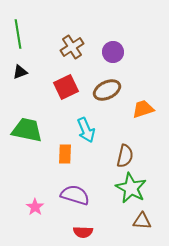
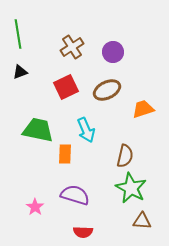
green trapezoid: moved 11 px right
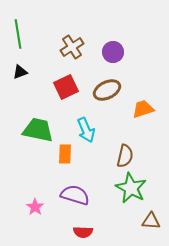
brown triangle: moved 9 px right
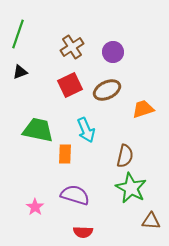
green line: rotated 28 degrees clockwise
red square: moved 4 px right, 2 px up
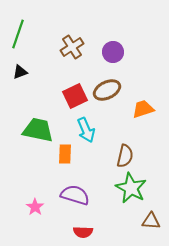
red square: moved 5 px right, 11 px down
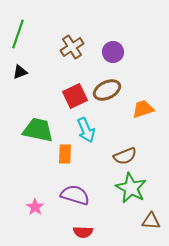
brown semicircle: rotated 55 degrees clockwise
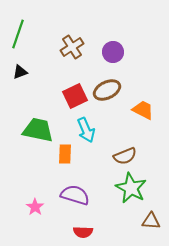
orange trapezoid: moved 1 px down; rotated 45 degrees clockwise
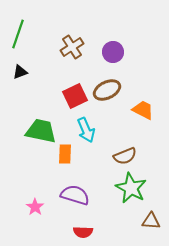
green trapezoid: moved 3 px right, 1 px down
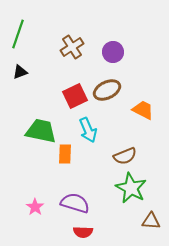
cyan arrow: moved 2 px right
purple semicircle: moved 8 px down
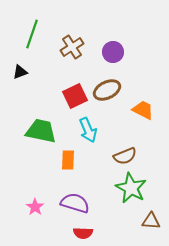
green line: moved 14 px right
orange rectangle: moved 3 px right, 6 px down
red semicircle: moved 1 px down
